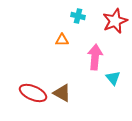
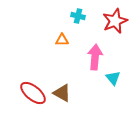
red ellipse: rotated 16 degrees clockwise
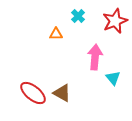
cyan cross: rotated 32 degrees clockwise
orange triangle: moved 6 px left, 6 px up
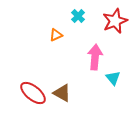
orange triangle: moved 1 px down; rotated 24 degrees counterclockwise
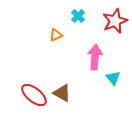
red ellipse: moved 1 px right, 2 px down
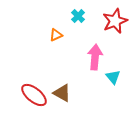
cyan triangle: moved 1 px up
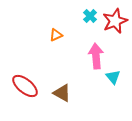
cyan cross: moved 12 px right
pink arrow: moved 1 px right, 1 px up; rotated 10 degrees counterclockwise
red ellipse: moved 9 px left, 9 px up
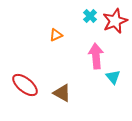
red ellipse: moved 1 px up
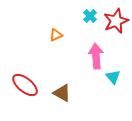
red star: moved 1 px right
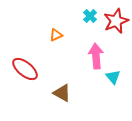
red ellipse: moved 16 px up
